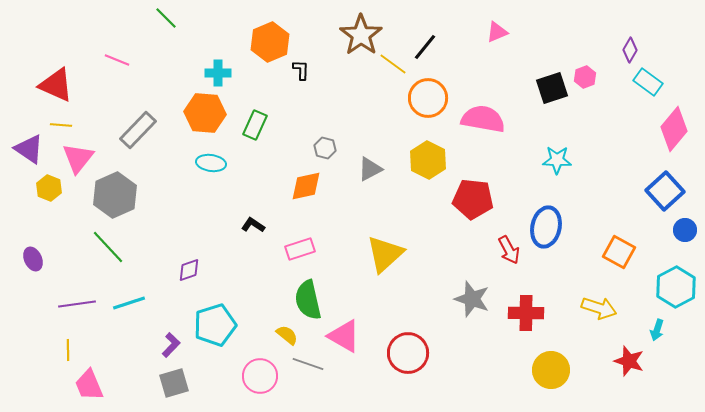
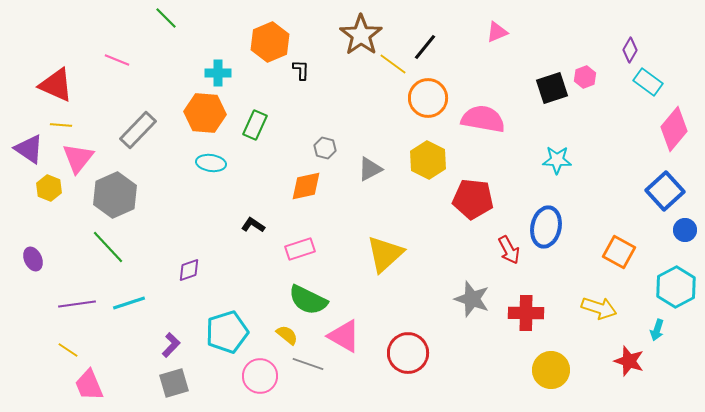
green semicircle at (308, 300): rotated 51 degrees counterclockwise
cyan pentagon at (215, 325): moved 12 px right, 7 px down
yellow line at (68, 350): rotated 55 degrees counterclockwise
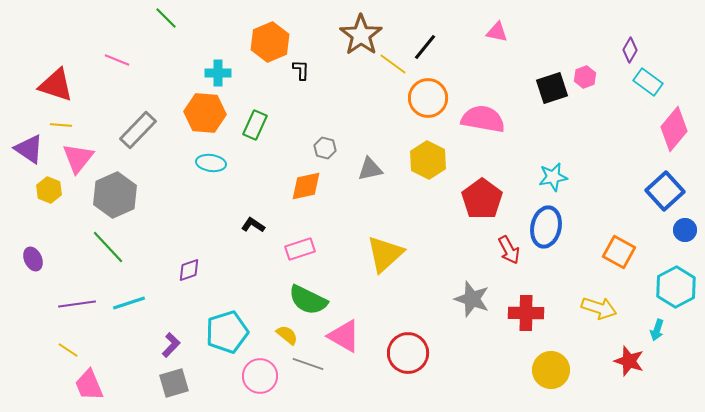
pink triangle at (497, 32): rotated 35 degrees clockwise
red triangle at (56, 85): rotated 6 degrees counterclockwise
cyan star at (557, 160): moved 4 px left, 17 px down; rotated 12 degrees counterclockwise
gray triangle at (370, 169): rotated 16 degrees clockwise
yellow hexagon at (49, 188): moved 2 px down
red pentagon at (473, 199): moved 9 px right; rotated 30 degrees clockwise
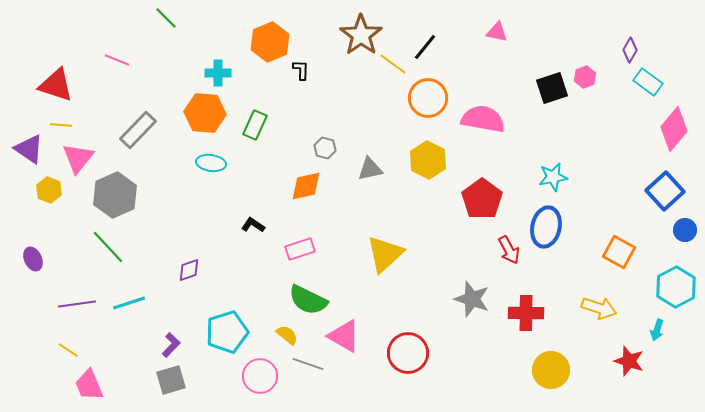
gray square at (174, 383): moved 3 px left, 3 px up
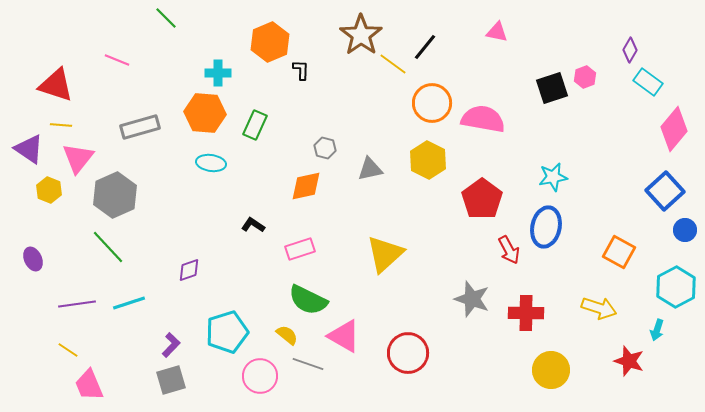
orange circle at (428, 98): moved 4 px right, 5 px down
gray rectangle at (138, 130): moved 2 px right, 3 px up; rotated 30 degrees clockwise
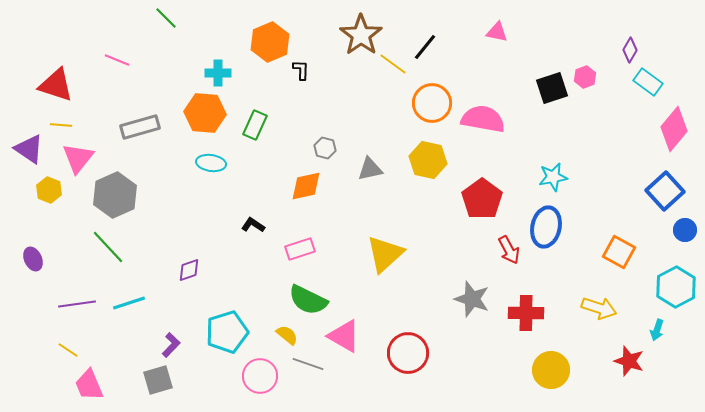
yellow hexagon at (428, 160): rotated 15 degrees counterclockwise
gray square at (171, 380): moved 13 px left
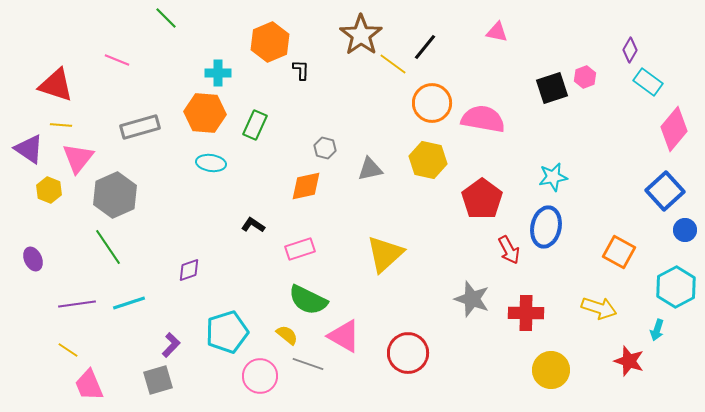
green line at (108, 247): rotated 9 degrees clockwise
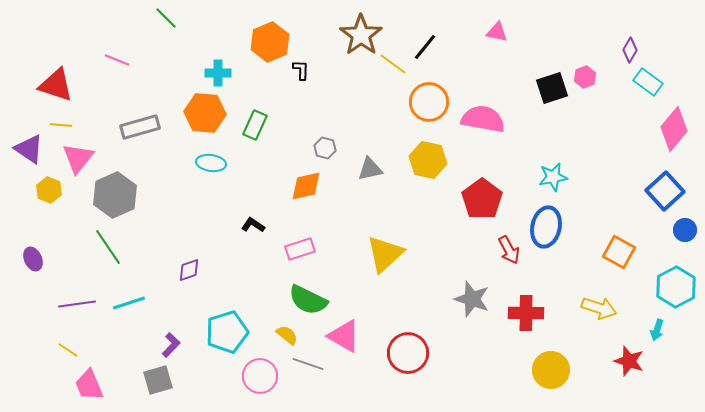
orange circle at (432, 103): moved 3 px left, 1 px up
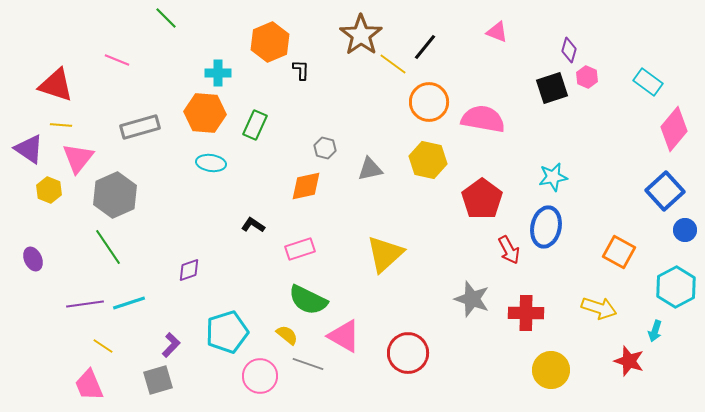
pink triangle at (497, 32): rotated 10 degrees clockwise
purple diamond at (630, 50): moved 61 px left; rotated 15 degrees counterclockwise
pink hexagon at (585, 77): moved 2 px right; rotated 15 degrees counterclockwise
purple line at (77, 304): moved 8 px right
cyan arrow at (657, 330): moved 2 px left, 1 px down
yellow line at (68, 350): moved 35 px right, 4 px up
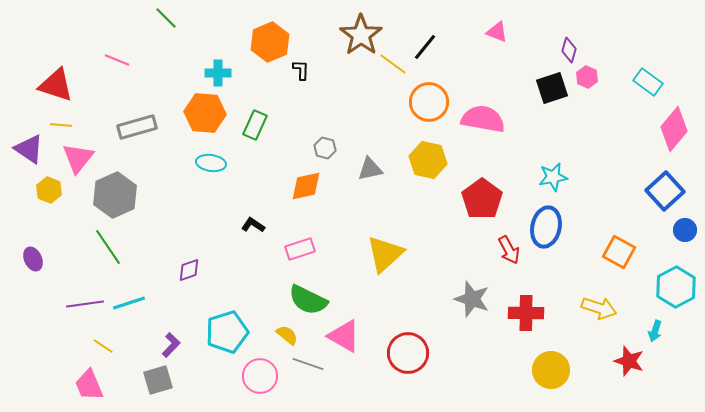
gray rectangle at (140, 127): moved 3 px left
